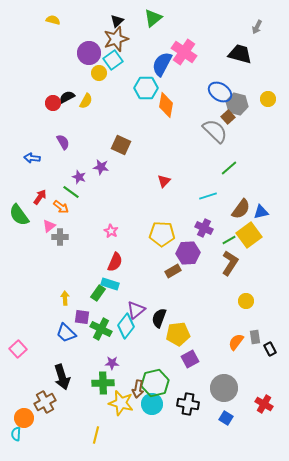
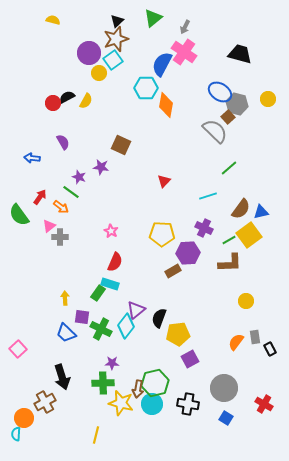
gray arrow at (257, 27): moved 72 px left
brown L-shape at (230, 263): rotated 55 degrees clockwise
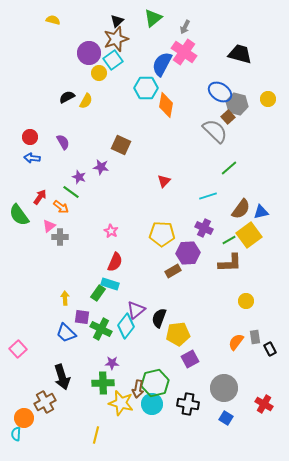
red circle at (53, 103): moved 23 px left, 34 px down
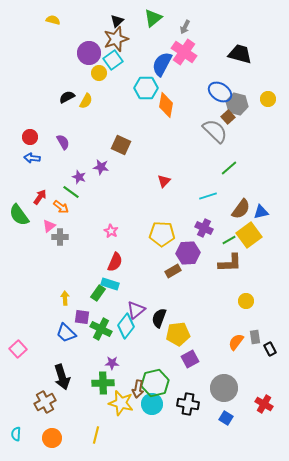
orange circle at (24, 418): moved 28 px right, 20 px down
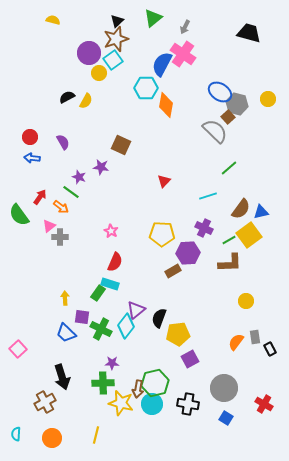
pink cross at (184, 52): moved 1 px left, 2 px down
black trapezoid at (240, 54): moved 9 px right, 21 px up
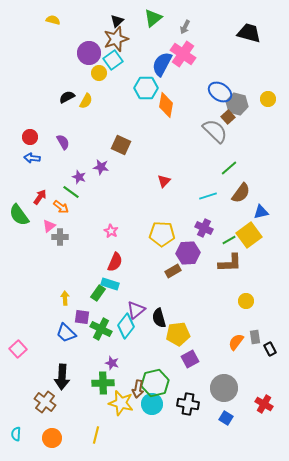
brown semicircle at (241, 209): moved 16 px up
black semicircle at (159, 318): rotated 36 degrees counterclockwise
purple star at (112, 363): rotated 16 degrees clockwise
black arrow at (62, 377): rotated 20 degrees clockwise
brown cross at (45, 402): rotated 25 degrees counterclockwise
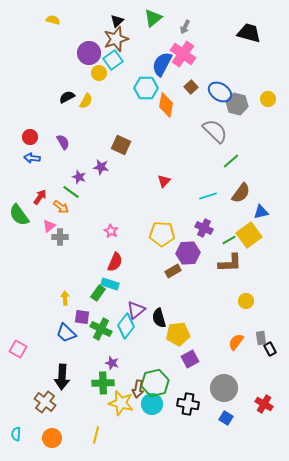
brown square at (228, 117): moved 37 px left, 30 px up
green line at (229, 168): moved 2 px right, 7 px up
gray rectangle at (255, 337): moved 6 px right, 1 px down
pink square at (18, 349): rotated 18 degrees counterclockwise
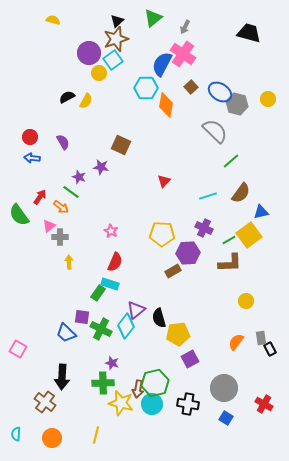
yellow arrow at (65, 298): moved 4 px right, 36 px up
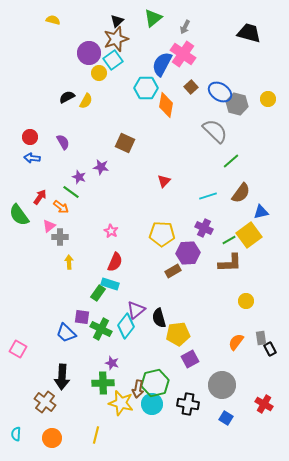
brown square at (121, 145): moved 4 px right, 2 px up
gray circle at (224, 388): moved 2 px left, 3 px up
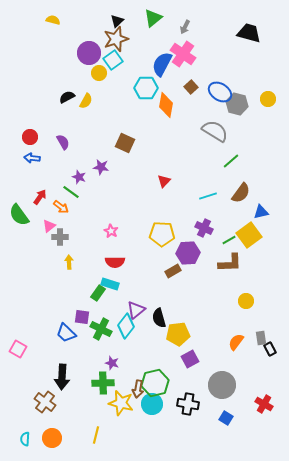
gray semicircle at (215, 131): rotated 12 degrees counterclockwise
red semicircle at (115, 262): rotated 66 degrees clockwise
cyan semicircle at (16, 434): moved 9 px right, 5 px down
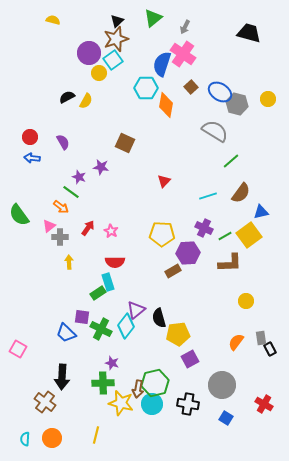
blue semicircle at (162, 64): rotated 10 degrees counterclockwise
red arrow at (40, 197): moved 48 px right, 31 px down
green line at (229, 240): moved 4 px left, 4 px up
cyan rectangle at (110, 284): moved 2 px left, 2 px up; rotated 54 degrees clockwise
green rectangle at (98, 293): rotated 21 degrees clockwise
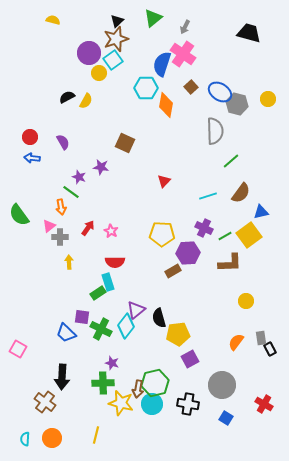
gray semicircle at (215, 131): rotated 56 degrees clockwise
orange arrow at (61, 207): rotated 42 degrees clockwise
